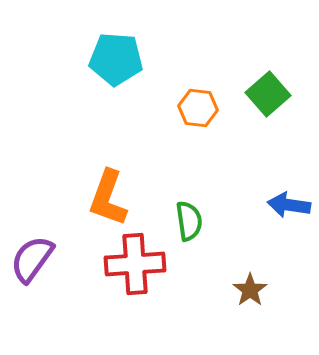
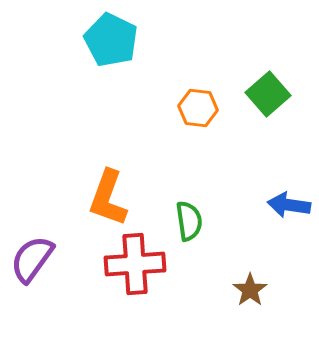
cyan pentagon: moved 5 px left, 19 px up; rotated 22 degrees clockwise
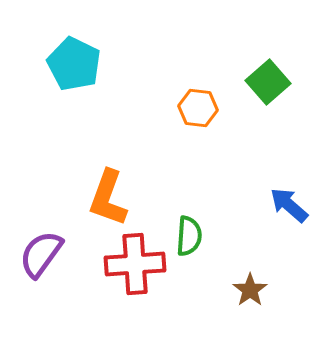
cyan pentagon: moved 37 px left, 24 px down
green square: moved 12 px up
blue arrow: rotated 33 degrees clockwise
green semicircle: moved 15 px down; rotated 12 degrees clockwise
purple semicircle: moved 9 px right, 5 px up
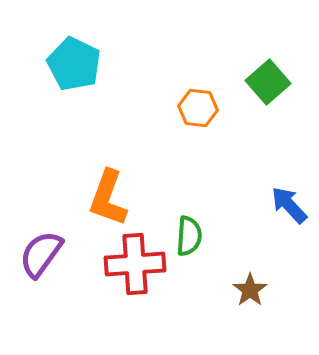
blue arrow: rotated 6 degrees clockwise
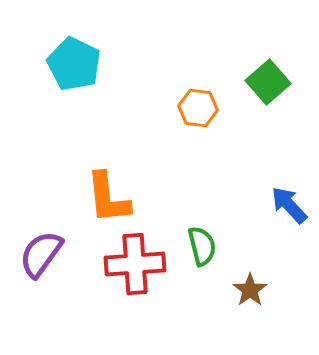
orange L-shape: rotated 26 degrees counterclockwise
green semicircle: moved 13 px right, 10 px down; rotated 18 degrees counterclockwise
